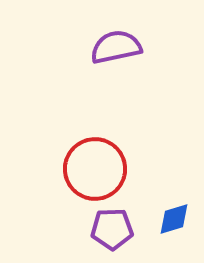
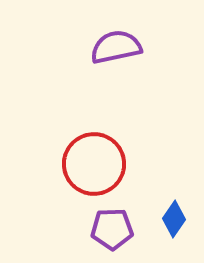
red circle: moved 1 px left, 5 px up
blue diamond: rotated 39 degrees counterclockwise
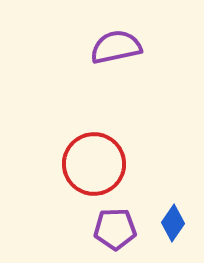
blue diamond: moved 1 px left, 4 px down
purple pentagon: moved 3 px right
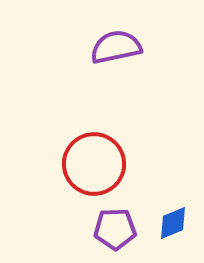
blue diamond: rotated 33 degrees clockwise
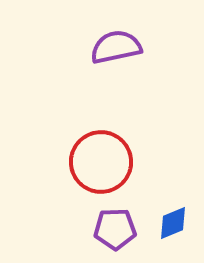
red circle: moved 7 px right, 2 px up
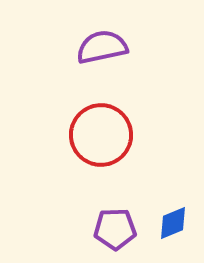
purple semicircle: moved 14 px left
red circle: moved 27 px up
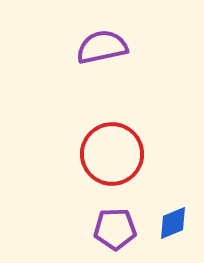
red circle: moved 11 px right, 19 px down
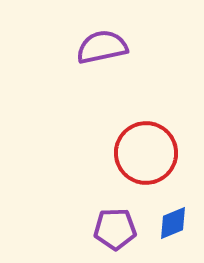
red circle: moved 34 px right, 1 px up
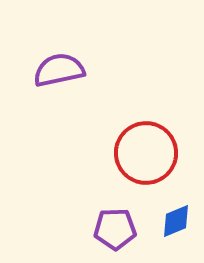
purple semicircle: moved 43 px left, 23 px down
blue diamond: moved 3 px right, 2 px up
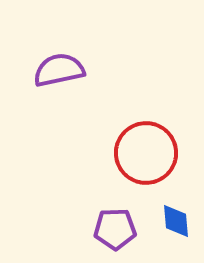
blue diamond: rotated 72 degrees counterclockwise
